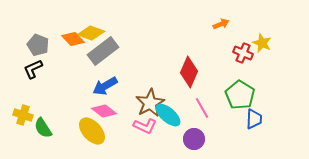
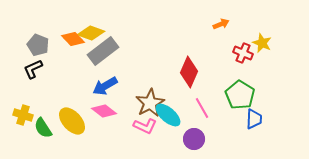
yellow ellipse: moved 20 px left, 10 px up
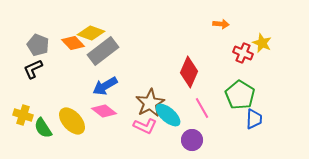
orange arrow: rotated 28 degrees clockwise
orange diamond: moved 4 px down
purple circle: moved 2 px left, 1 px down
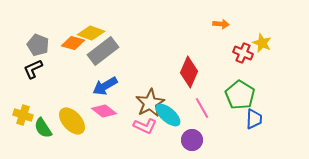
orange diamond: rotated 30 degrees counterclockwise
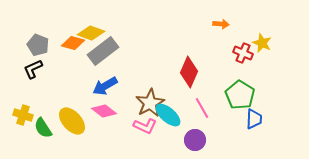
purple circle: moved 3 px right
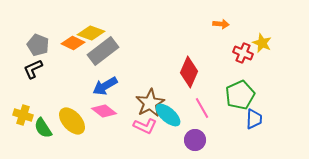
orange diamond: rotated 10 degrees clockwise
green pentagon: rotated 16 degrees clockwise
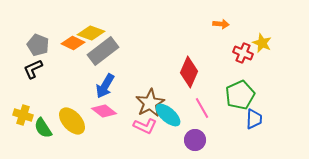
blue arrow: rotated 30 degrees counterclockwise
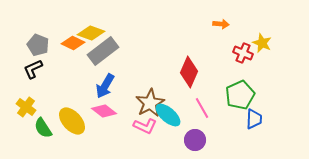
yellow cross: moved 3 px right, 8 px up; rotated 18 degrees clockwise
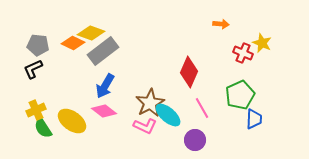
gray pentagon: rotated 15 degrees counterclockwise
yellow cross: moved 10 px right, 3 px down; rotated 30 degrees clockwise
yellow ellipse: rotated 12 degrees counterclockwise
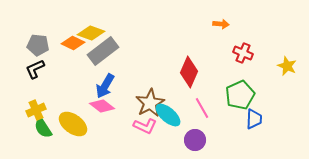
yellow star: moved 25 px right, 23 px down
black L-shape: moved 2 px right
pink diamond: moved 2 px left, 5 px up
yellow ellipse: moved 1 px right, 3 px down
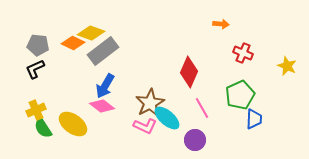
cyan ellipse: moved 1 px left, 3 px down
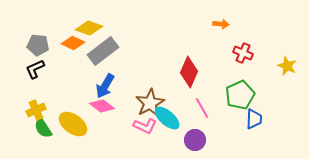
yellow diamond: moved 2 px left, 5 px up
